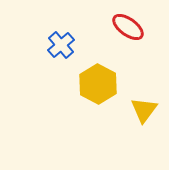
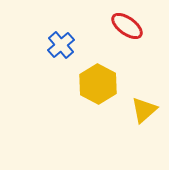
red ellipse: moved 1 px left, 1 px up
yellow triangle: rotated 12 degrees clockwise
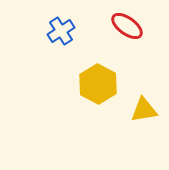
blue cross: moved 14 px up; rotated 8 degrees clockwise
yellow triangle: rotated 32 degrees clockwise
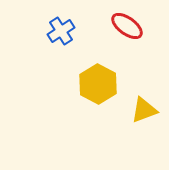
yellow triangle: rotated 12 degrees counterclockwise
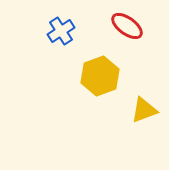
yellow hexagon: moved 2 px right, 8 px up; rotated 12 degrees clockwise
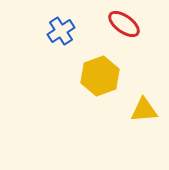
red ellipse: moved 3 px left, 2 px up
yellow triangle: rotated 16 degrees clockwise
